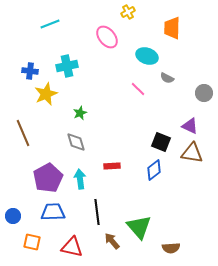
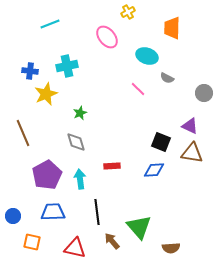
blue diamond: rotated 35 degrees clockwise
purple pentagon: moved 1 px left, 3 px up
red triangle: moved 3 px right, 1 px down
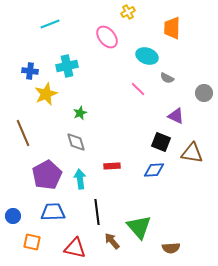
purple triangle: moved 14 px left, 10 px up
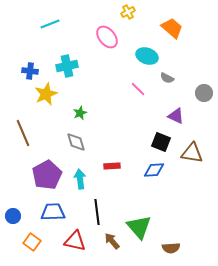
orange trapezoid: rotated 130 degrees clockwise
orange square: rotated 24 degrees clockwise
red triangle: moved 7 px up
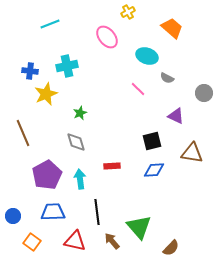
black square: moved 9 px left, 1 px up; rotated 36 degrees counterclockwise
brown semicircle: rotated 42 degrees counterclockwise
